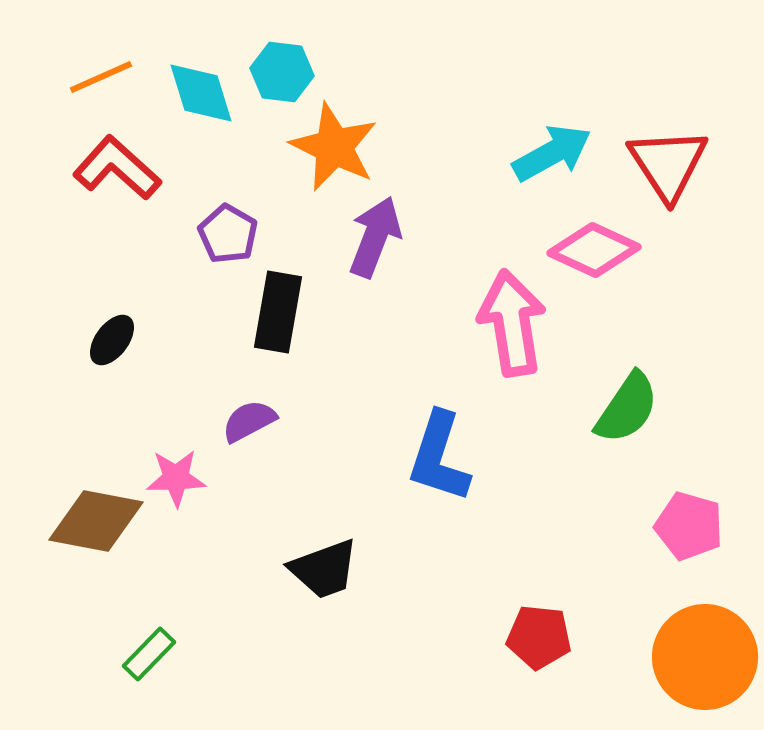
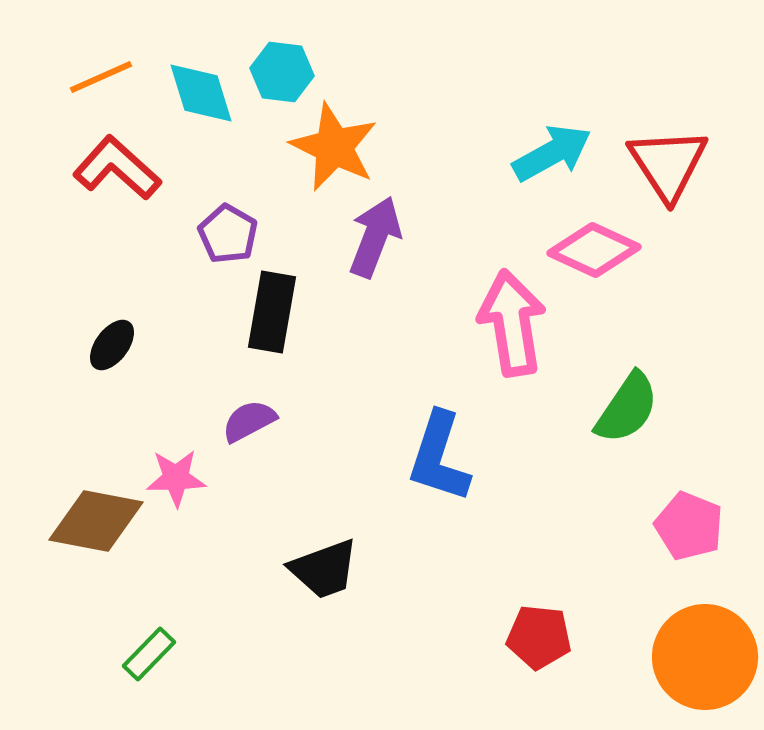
black rectangle: moved 6 px left
black ellipse: moved 5 px down
pink pentagon: rotated 6 degrees clockwise
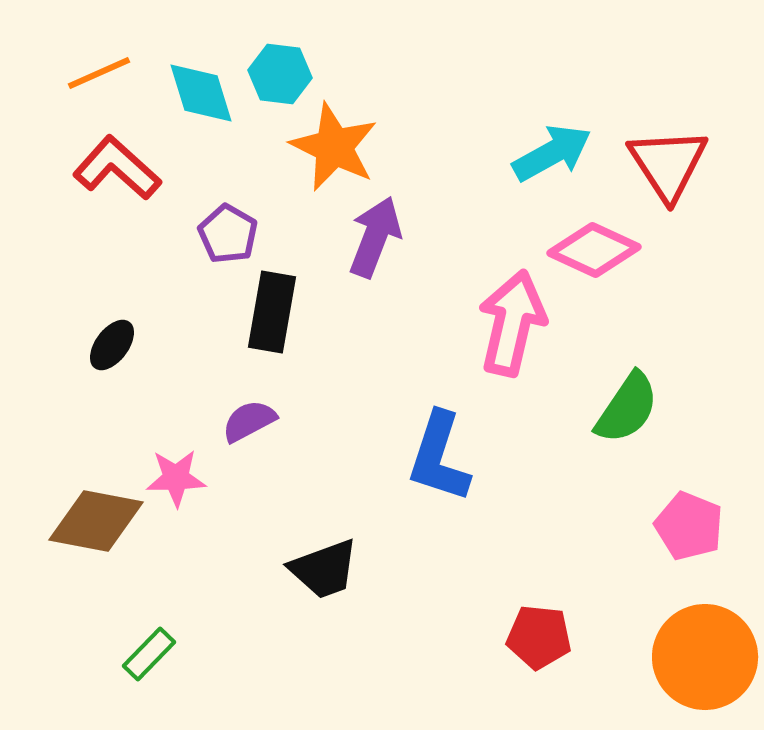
cyan hexagon: moved 2 px left, 2 px down
orange line: moved 2 px left, 4 px up
pink arrow: rotated 22 degrees clockwise
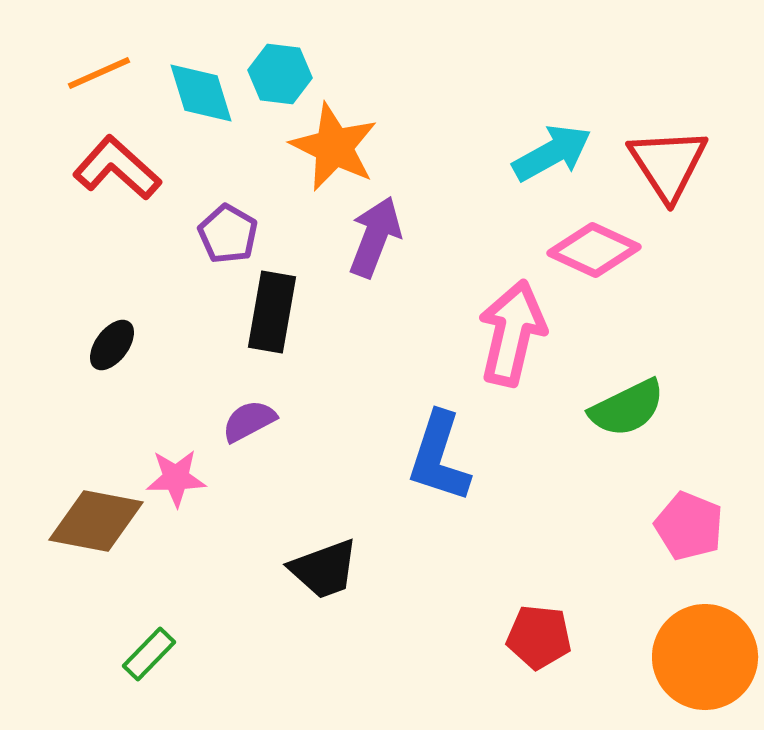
pink arrow: moved 10 px down
green semicircle: rotated 30 degrees clockwise
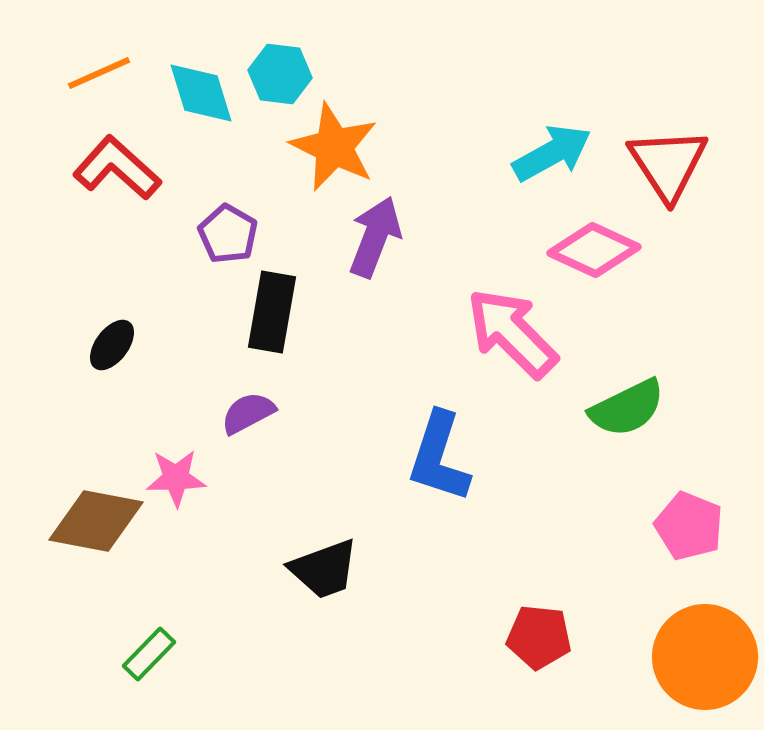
pink arrow: rotated 58 degrees counterclockwise
purple semicircle: moved 1 px left, 8 px up
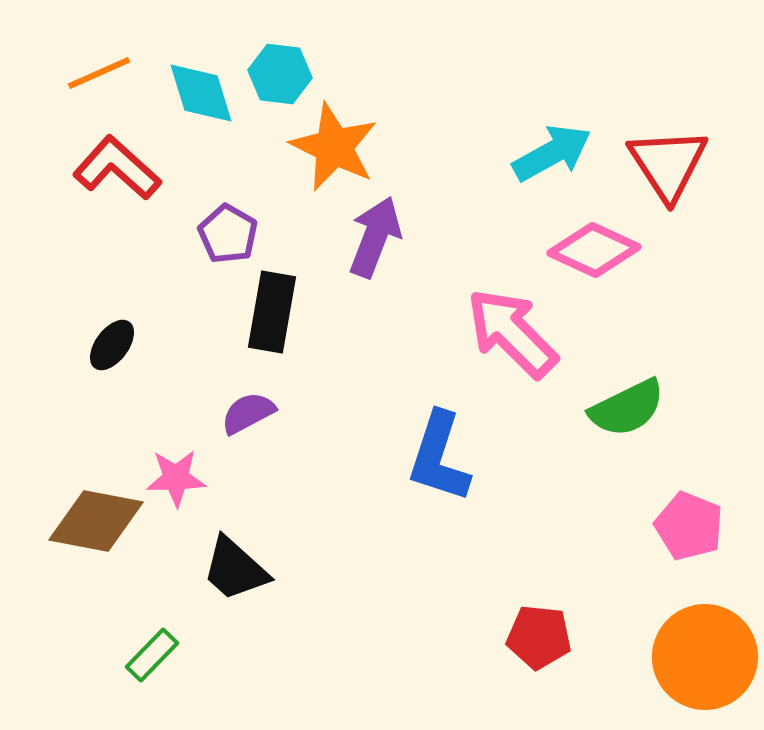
black trapezoid: moved 89 px left; rotated 62 degrees clockwise
green rectangle: moved 3 px right, 1 px down
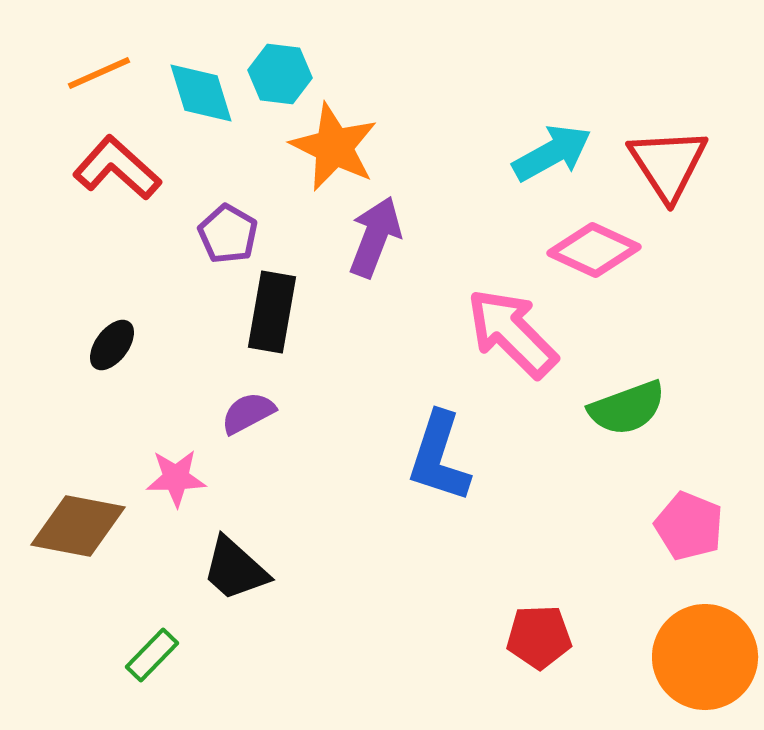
green semicircle: rotated 6 degrees clockwise
brown diamond: moved 18 px left, 5 px down
red pentagon: rotated 8 degrees counterclockwise
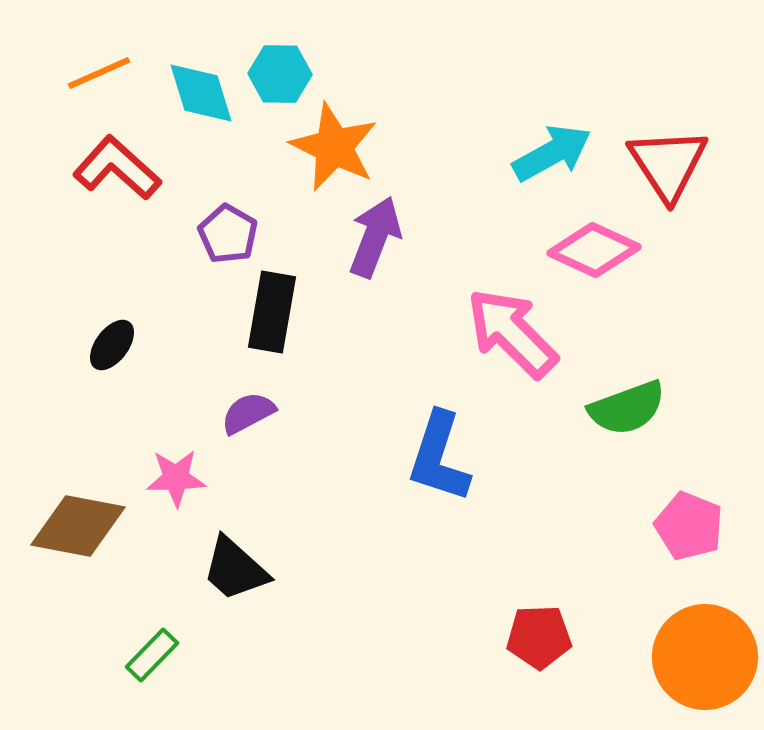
cyan hexagon: rotated 6 degrees counterclockwise
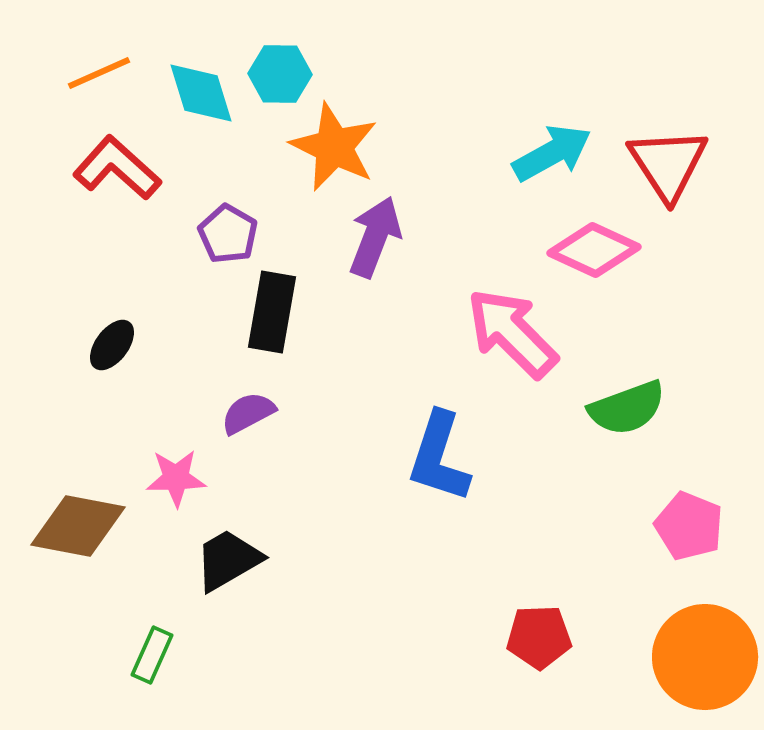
black trapezoid: moved 7 px left, 9 px up; rotated 108 degrees clockwise
green rectangle: rotated 20 degrees counterclockwise
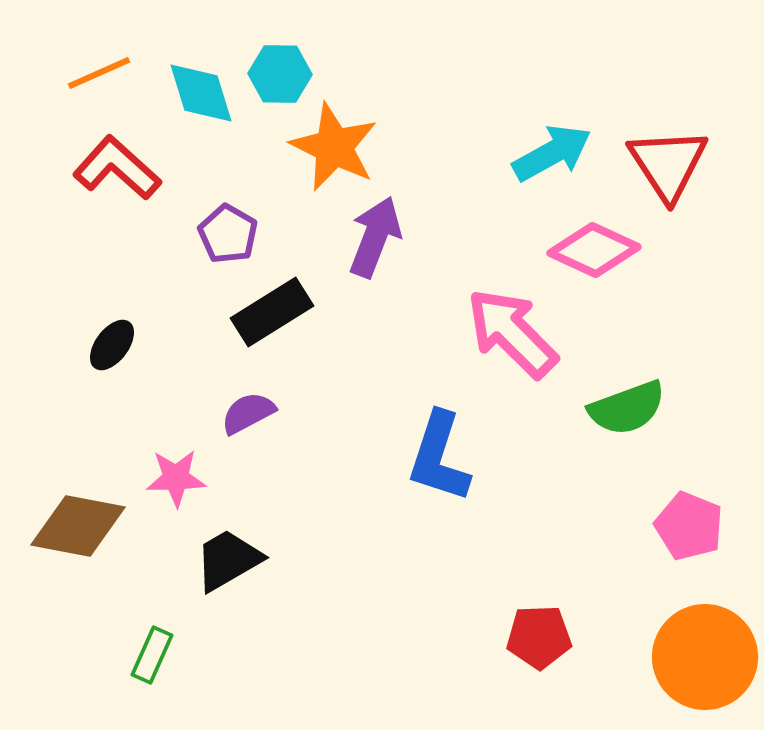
black rectangle: rotated 48 degrees clockwise
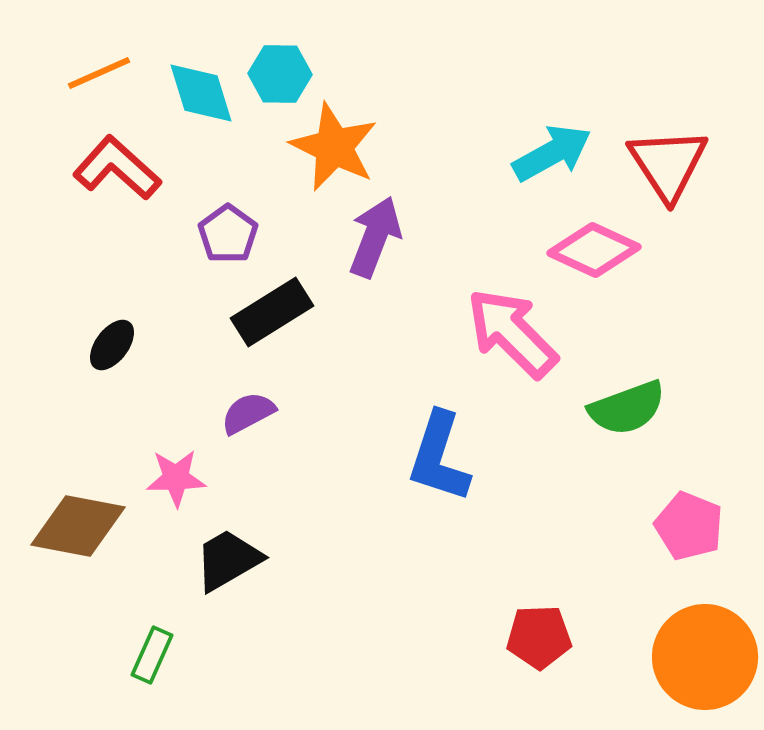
purple pentagon: rotated 6 degrees clockwise
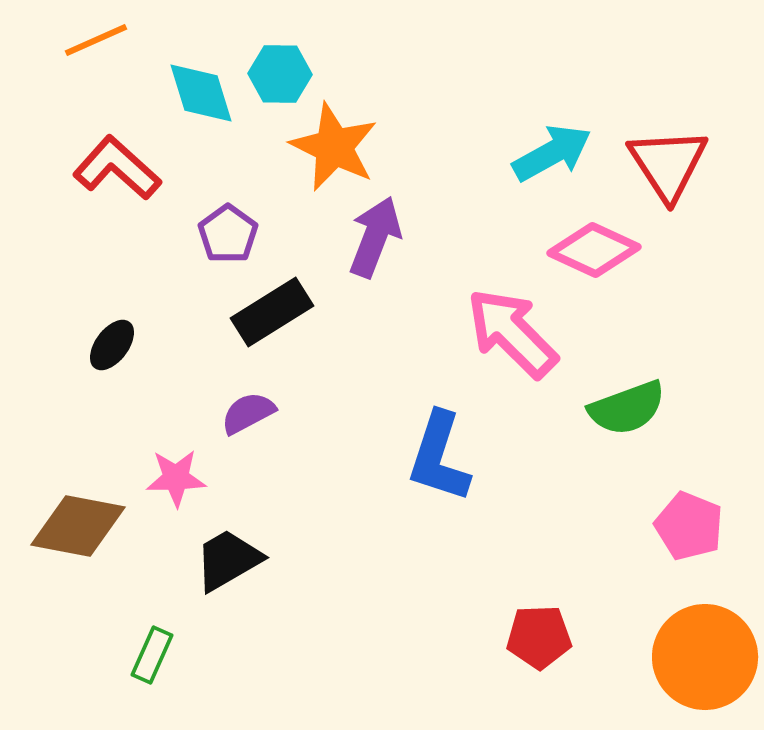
orange line: moved 3 px left, 33 px up
